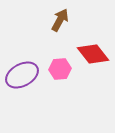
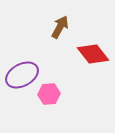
brown arrow: moved 7 px down
pink hexagon: moved 11 px left, 25 px down
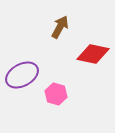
red diamond: rotated 40 degrees counterclockwise
pink hexagon: moved 7 px right; rotated 20 degrees clockwise
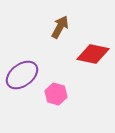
purple ellipse: rotated 8 degrees counterclockwise
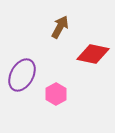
purple ellipse: rotated 24 degrees counterclockwise
pink hexagon: rotated 15 degrees clockwise
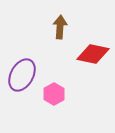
brown arrow: rotated 25 degrees counterclockwise
pink hexagon: moved 2 px left
